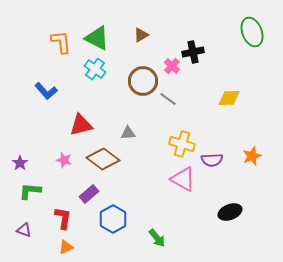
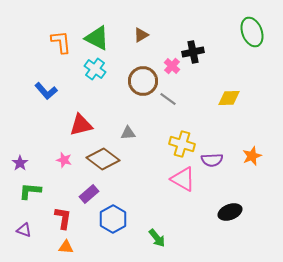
orange triangle: rotated 28 degrees clockwise
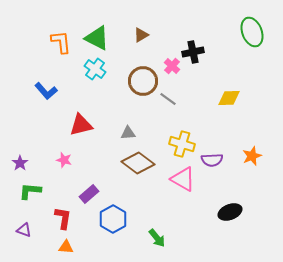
brown diamond: moved 35 px right, 4 px down
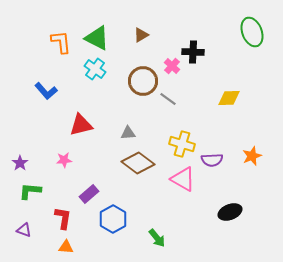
black cross: rotated 15 degrees clockwise
pink star: rotated 21 degrees counterclockwise
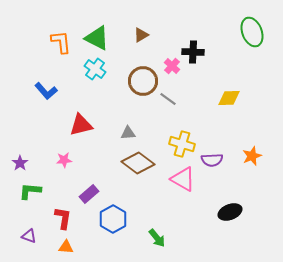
purple triangle: moved 5 px right, 6 px down
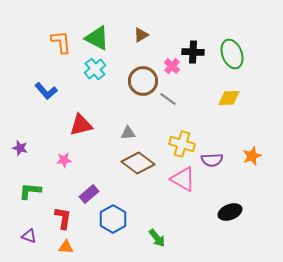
green ellipse: moved 20 px left, 22 px down
cyan cross: rotated 15 degrees clockwise
purple star: moved 15 px up; rotated 21 degrees counterclockwise
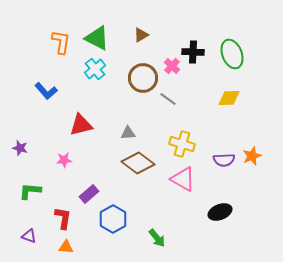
orange L-shape: rotated 15 degrees clockwise
brown circle: moved 3 px up
purple semicircle: moved 12 px right
black ellipse: moved 10 px left
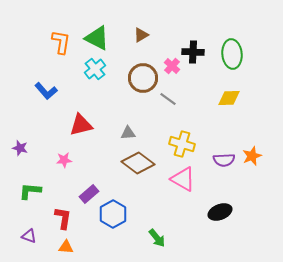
green ellipse: rotated 16 degrees clockwise
blue hexagon: moved 5 px up
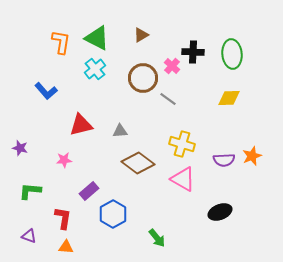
gray triangle: moved 8 px left, 2 px up
purple rectangle: moved 3 px up
